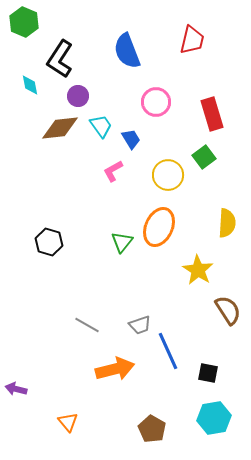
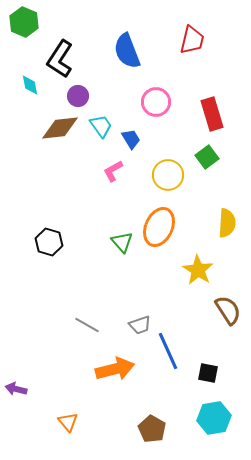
green square: moved 3 px right
green triangle: rotated 20 degrees counterclockwise
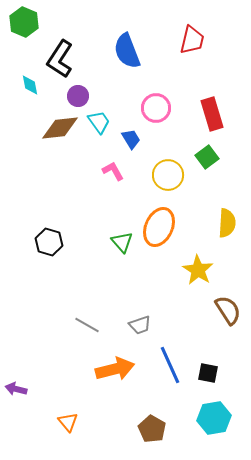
pink circle: moved 6 px down
cyan trapezoid: moved 2 px left, 4 px up
pink L-shape: rotated 90 degrees clockwise
blue line: moved 2 px right, 14 px down
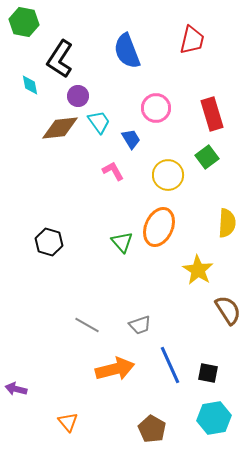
green hexagon: rotated 12 degrees counterclockwise
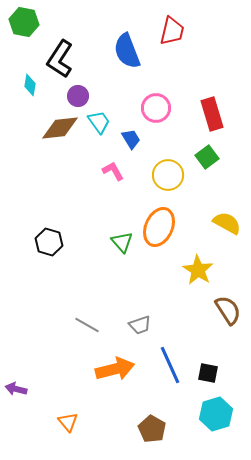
red trapezoid: moved 20 px left, 9 px up
cyan diamond: rotated 20 degrees clockwise
yellow semicircle: rotated 64 degrees counterclockwise
cyan hexagon: moved 2 px right, 4 px up; rotated 8 degrees counterclockwise
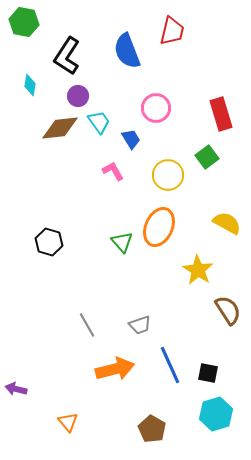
black L-shape: moved 7 px right, 3 px up
red rectangle: moved 9 px right
gray line: rotated 30 degrees clockwise
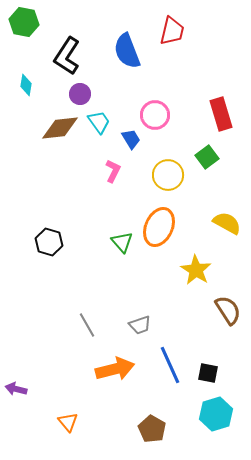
cyan diamond: moved 4 px left
purple circle: moved 2 px right, 2 px up
pink circle: moved 1 px left, 7 px down
pink L-shape: rotated 55 degrees clockwise
yellow star: moved 2 px left
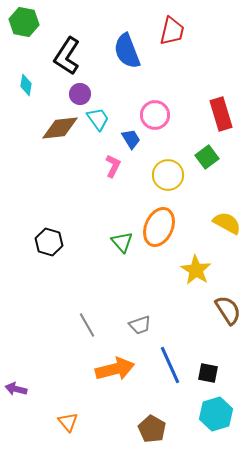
cyan trapezoid: moved 1 px left, 3 px up
pink L-shape: moved 5 px up
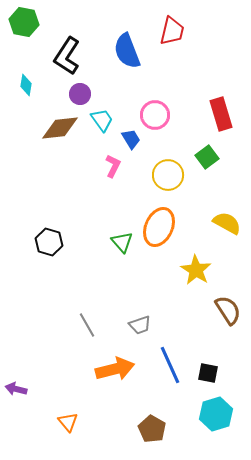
cyan trapezoid: moved 4 px right, 1 px down
